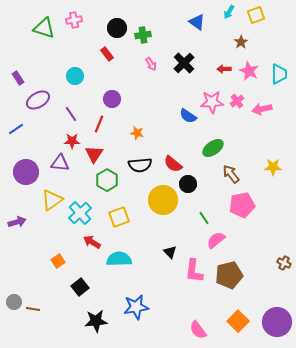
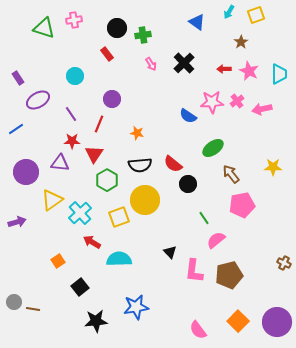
yellow circle at (163, 200): moved 18 px left
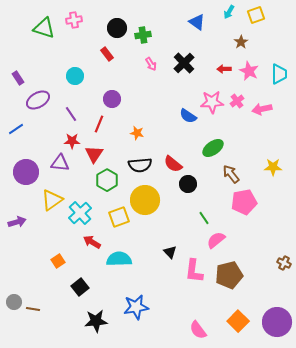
pink pentagon at (242, 205): moved 2 px right, 3 px up
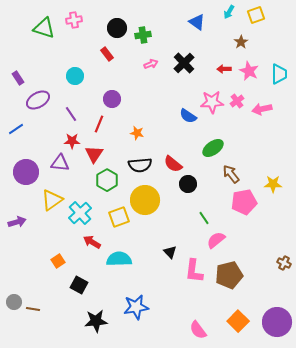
pink arrow at (151, 64): rotated 80 degrees counterclockwise
yellow star at (273, 167): moved 17 px down
black square at (80, 287): moved 1 px left, 2 px up; rotated 24 degrees counterclockwise
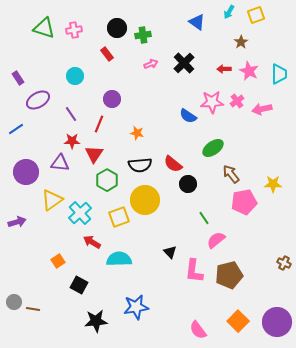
pink cross at (74, 20): moved 10 px down
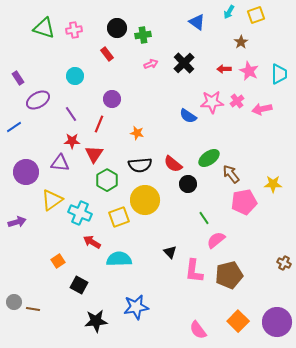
blue line at (16, 129): moved 2 px left, 2 px up
green ellipse at (213, 148): moved 4 px left, 10 px down
cyan cross at (80, 213): rotated 25 degrees counterclockwise
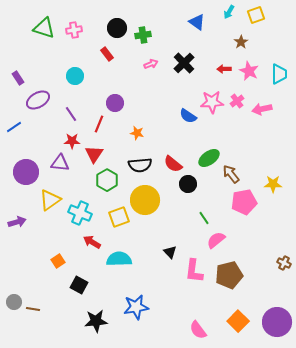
purple circle at (112, 99): moved 3 px right, 4 px down
yellow triangle at (52, 200): moved 2 px left
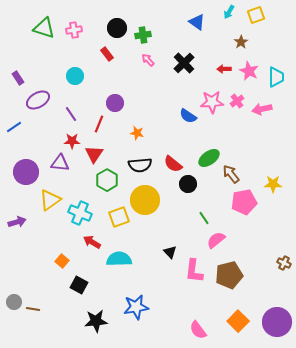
pink arrow at (151, 64): moved 3 px left, 4 px up; rotated 112 degrees counterclockwise
cyan trapezoid at (279, 74): moved 3 px left, 3 px down
orange square at (58, 261): moved 4 px right; rotated 16 degrees counterclockwise
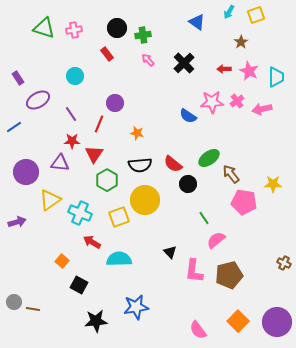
pink pentagon at (244, 202): rotated 20 degrees clockwise
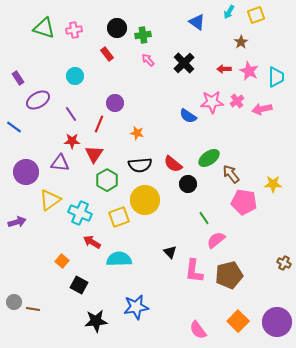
blue line at (14, 127): rotated 70 degrees clockwise
